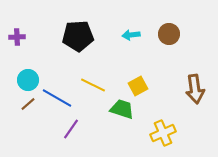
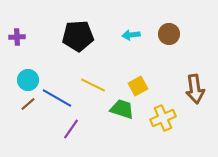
yellow cross: moved 15 px up
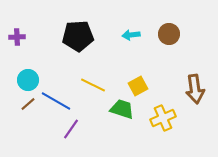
blue line: moved 1 px left, 3 px down
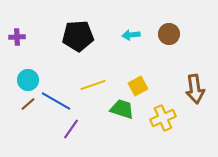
yellow line: rotated 45 degrees counterclockwise
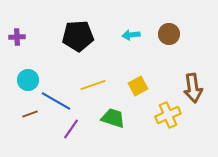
brown arrow: moved 2 px left, 1 px up
brown line: moved 2 px right, 10 px down; rotated 21 degrees clockwise
green trapezoid: moved 9 px left, 9 px down
yellow cross: moved 5 px right, 3 px up
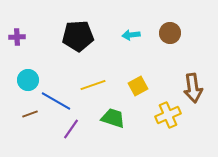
brown circle: moved 1 px right, 1 px up
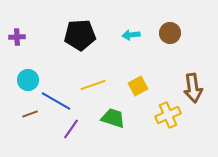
black pentagon: moved 2 px right, 1 px up
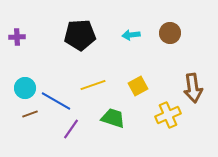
cyan circle: moved 3 px left, 8 px down
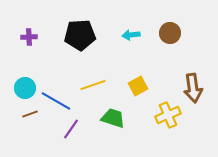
purple cross: moved 12 px right
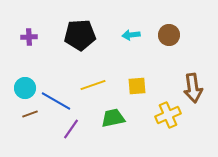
brown circle: moved 1 px left, 2 px down
yellow square: moved 1 px left; rotated 24 degrees clockwise
green trapezoid: rotated 30 degrees counterclockwise
